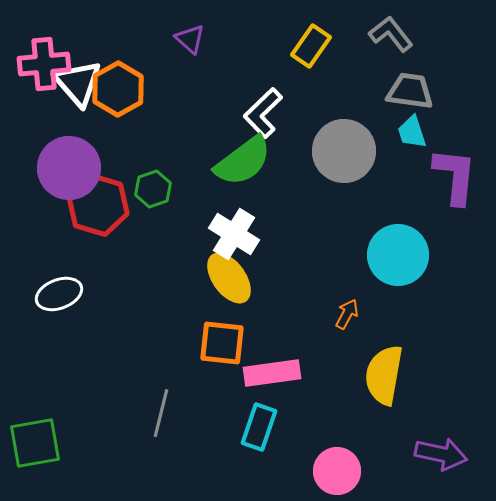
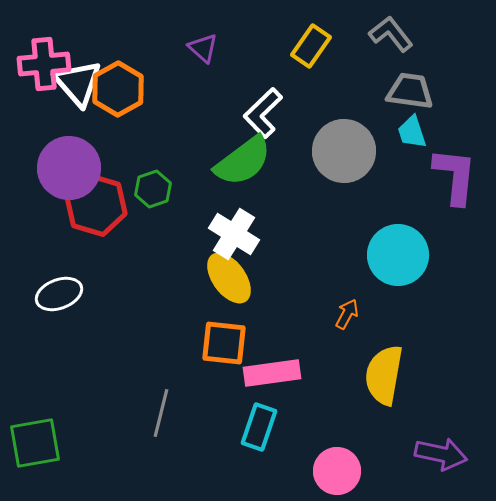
purple triangle: moved 13 px right, 9 px down
red hexagon: moved 2 px left
orange square: moved 2 px right
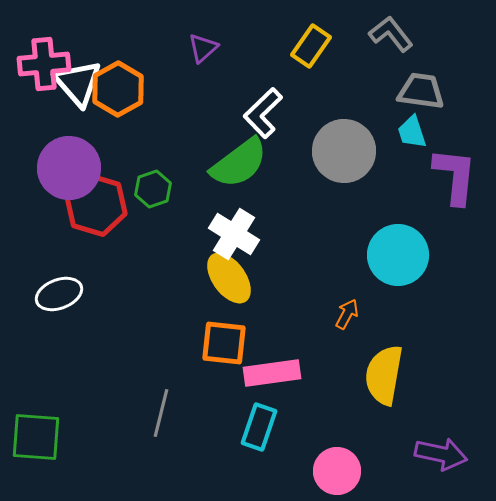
purple triangle: rotated 36 degrees clockwise
gray trapezoid: moved 11 px right
green semicircle: moved 4 px left, 2 px down
green square: moved 1 px right, 6 px up; rotated 14 degrees clockwise
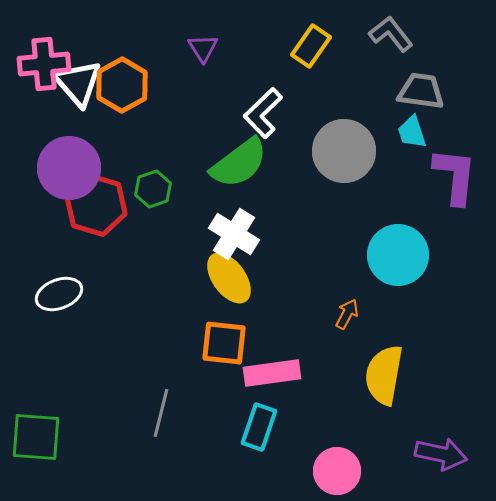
purple triangle: rotated 20 degrees counterclockwise
orange hexagon: moved 4 px right, 4 px up
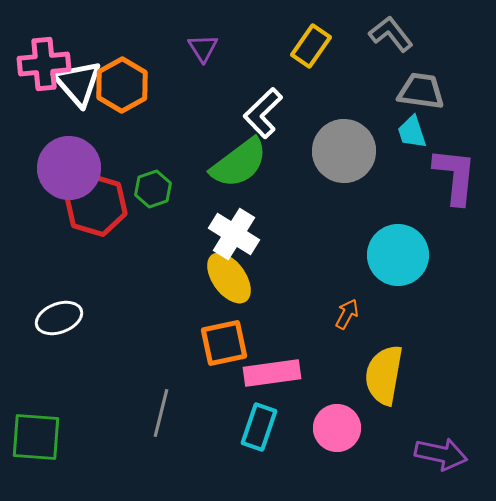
white ellipse: moved 24 px down
orange square: rotated 18 degrees counterclockwise
pink circle: moved 43 px up
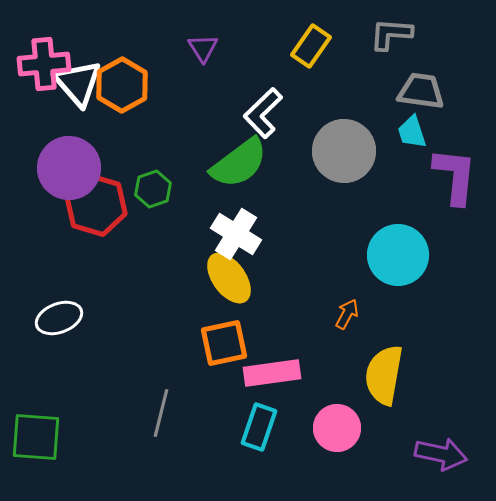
gray L-shape: rotated 48 degrees counterclockwise
white cross: moved 2 px right
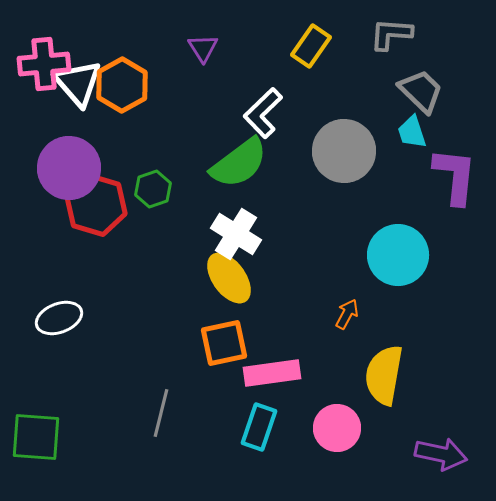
gray trapezoid: rotated 36 degrees clockwise
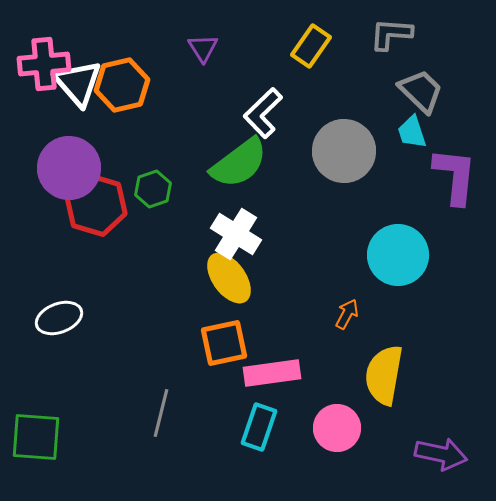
orange hexagon: rotated 16 degrees clockwise
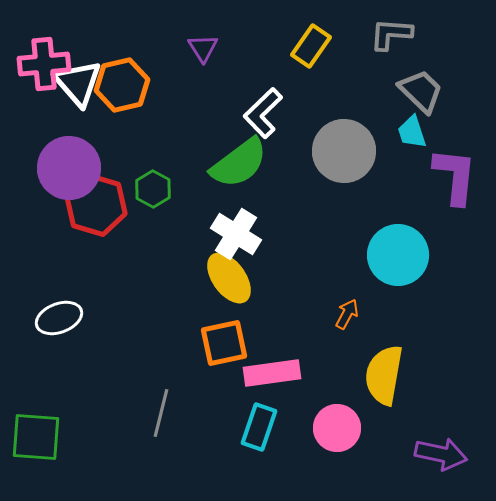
green hexagon: rotated 12 degrees counterclockwise
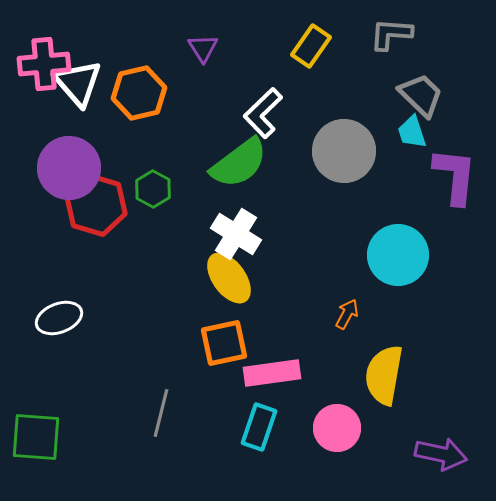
orange hexagon: moved 17 px right, 8 px down
gray trapezoid: moved 4 px down
